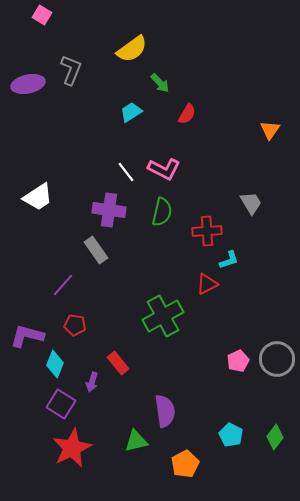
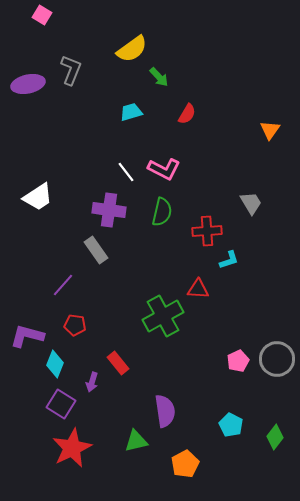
green arrow: moved 1 px left, 6 px up
cyan trapezoid: rotated 15 degrees clockwise
red triangle: moved 9 px left, 5 px down; rotated 30 degrees clockwise
cyan pentagon: moved 10 px up
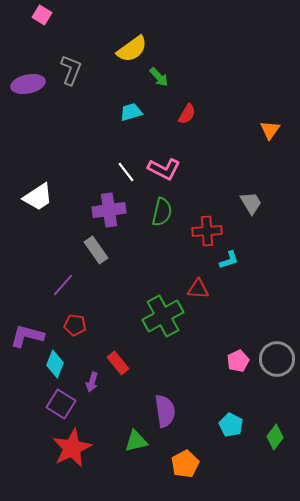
purple cross: rotated 16 degrees counterclockwise
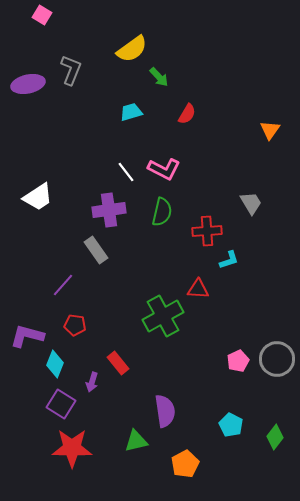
red star: rotated 27 degrees clockwise
